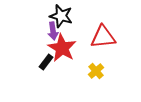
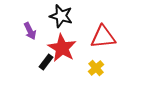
purple arrow: moved 23 px left; rotated 18 degrees counterclockwise
yellow cross: moved 3 px up
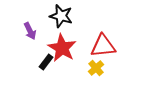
red triangle: moved 9 px down
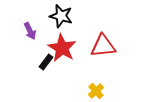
yellow cross: moved 23 px down
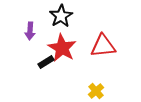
black star: rotated 25 degrees clockwise
purple arrow: rotated 30 degrees clockwise
black rectangle: rotated 21 degrees clockwise
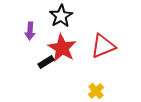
red triangle: rotated 16 degrees counterclockwise
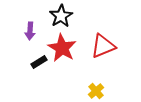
black rectangle: moved 7 px left
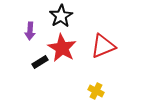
black rectangle: moved 1 px right
yellow cross: rotated 21 degrees counterclockwise
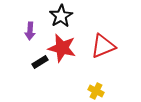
red star: rotated 16 degrees counterclockwise
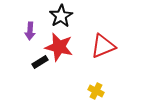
red star: moved 3 px left, 1 px up
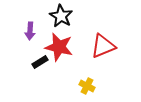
black star: rotated 10 degrees counterclockwise
yellow cross: moved 9 px left, 5 px up
